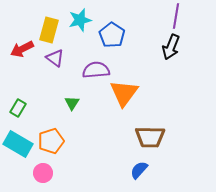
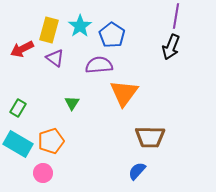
cyan star: moved 6 px down; rotated 20 degrees counterclockwise
purple semicircle: moved 3 px right, 5 px up
blue semicircle: moved 2 px left, 1 px down
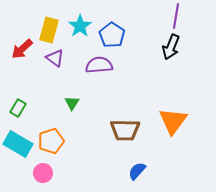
red arrow: rotated 15 degrees counterclockwise
orange triangle: moved 49 px right, 28 px down
brown trapezoid: moved 25 px left, 7 px up
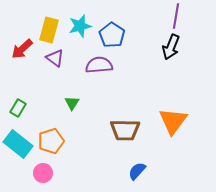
cyan star: rotated 20 degrees clockwise
cyan rectangle: rotated 8 degrees clockwise
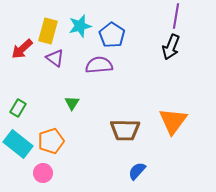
yellow rectangle: moved 1 px left, 1 px down
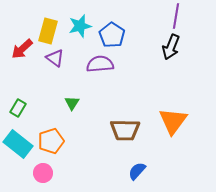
purple semicircle: moved 1 px right, 1 px up
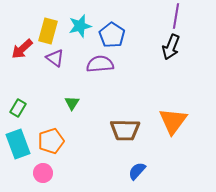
cyan rectangle: rotated 32 degrees clockwise
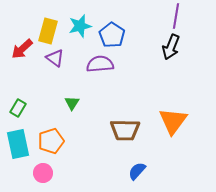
cyan rectangle: rotated 8 degrees clockwise
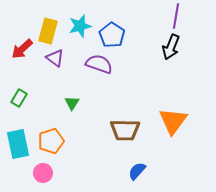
purple semicircle: moved 1 px left; rotated 24 degrees clockwise
green rectangle: moved 1 px right, 10 px up
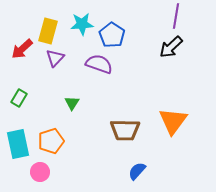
cyan star: moved 2 px right, 2 px up; rotated 10 degrees clockwise
black arrow: rotated 25 degrees clockwise
purple triangle: rotated 36 degrees clockwise
pink circle: moved 3 px left, 1 px up
